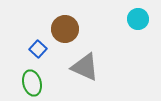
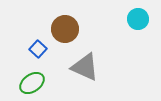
green ellipse: rotated 70 degrees clockwise
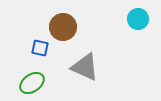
brown circle: moved 2 px left, 2 px up
blue square: moved 2 px right, 1 px up; rotated 30 degrees counterclockwise
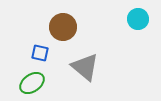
blue square: moved 5 px down
gray triangle: rotated 16 degrees clockwise
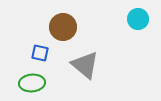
gray triangle: moved 2 px up
green ellipse: rotated 30 degrees clockwise
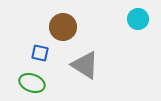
gray triangle: rotated 8 degrees counterclockwise
green ellipse: rotated 25 degrees clockwise
